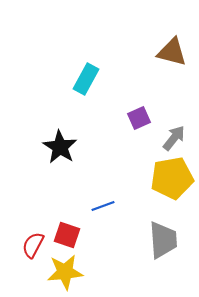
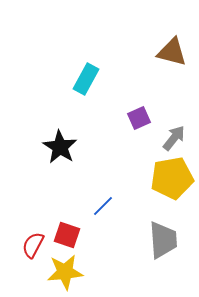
blue line: rotated 25 degrees counterclockwise
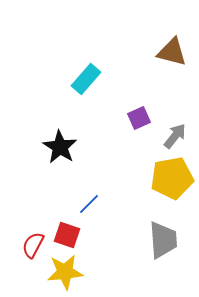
cyan rectangle: rotated 12 degrees clockwise
gray arrow: moved 1 px right, 2 px up
blue line: moved 14 px left, 2 px up
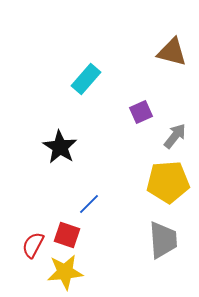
purple square: moved 2 px right, 6 px up
yellow pentagon: moved 4 px left, 4 px down; rotated 6 degrees clockwise
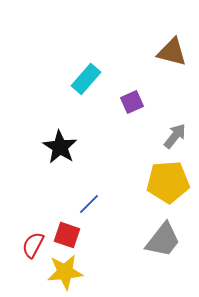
purple square: moved 9 px left, 10 px up
gray trapezoid: rotated 42 degrees clockwise
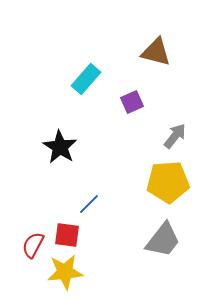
brown triangle: moved 16 px left
red square: rotated 12 degrees counterclockwise
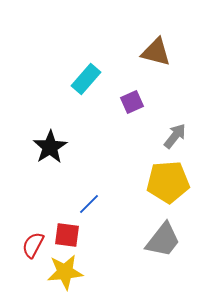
black star: moved 10 px left; rotated 8 degrees clockwise
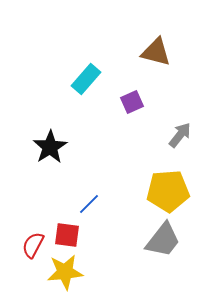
gray arrow: moved 5 px right, 1 px up
yellow pentagon: moved 9 px down
